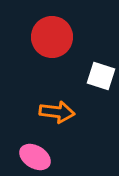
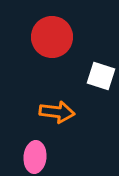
pink ellipse: rotated 64 degrees clockwise
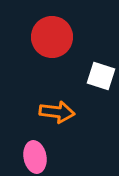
pink ellipse: rotated 16 degrees counterclockwise
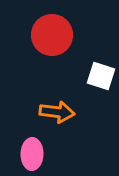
red circle: moved 2 px up
pink ellipse: moved 3 px left, 3 px up; rotated 12 degrees clockwise
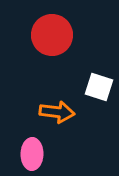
white square: moved 2 px left, 11 px down
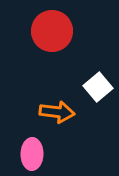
red circle: moved 4 px up
white square: moved 1 px left; rotated 32 degrees clockwise
